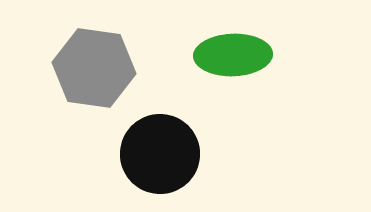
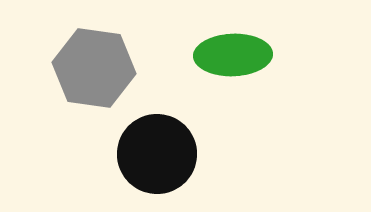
black circle: moved 3 px left
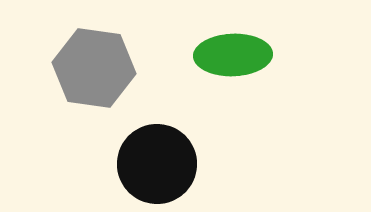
black circle: moved 10 px down
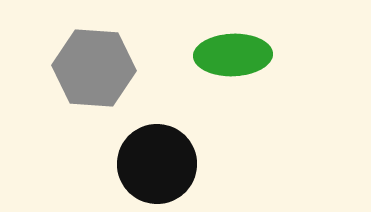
gray hexagon: rotated 4 degrees counterclockwise
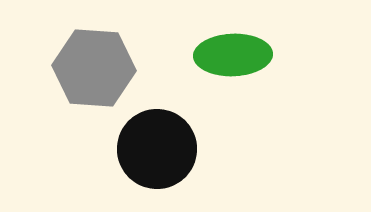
black circle: moved 15 px up
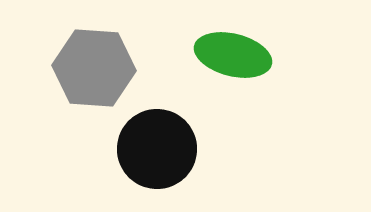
green ellipse: rotated 16 degrees clockwise
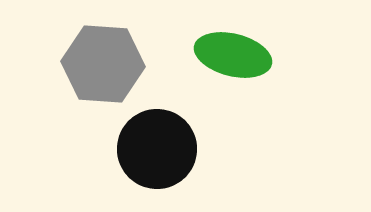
gray hexagon: moved 9 px right, 4 px up
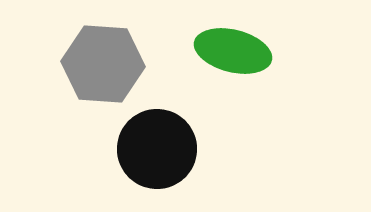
green ellipse: moved 4 px up
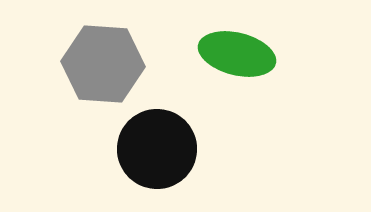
green ellipse: moved 4 px right, 3 px down
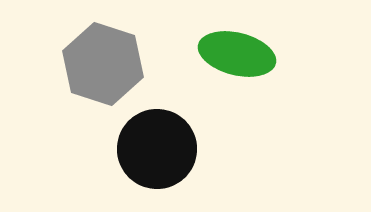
gray hexagon: rotated 14 degrees clockwise
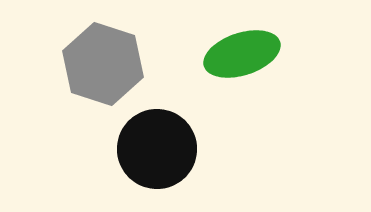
green ellipse: moved 5 px right; rotated 32 degrees counterclockwise
